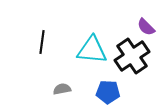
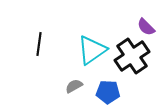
black line: moved 3 px left, 2 px down
cyan triangle: rotated 40 degrees counterclockwise
gray semicircle: moved 12 px right, 3 px up; rotated 18 degrees counterclockwise
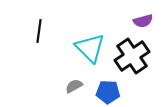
purple semicircle: moved 3 px left, 6 px up; rotated 60 degrees counterclockwise
black line: moved 13 px up
cyan triangle: moved 2 px left, 2 px up; rotated 40 degrees counterclockwise
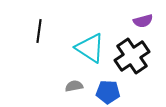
cyan triangle: rotated 12 degrees counterclockwise
gray semicircle: rotated 18 degrees clockwise
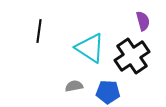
purple semicircle: rotated 90 degrees counterclockwise
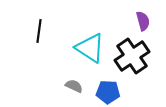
gray semicircle: rotated 36 degrees clockwise
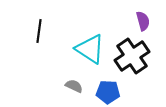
cyan triangle: moved 1 px down
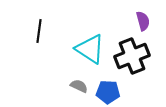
black cross: rotated 12 degrees clockwise
gray semicircle: moved 5 px right
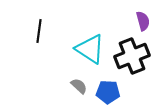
gray semicircle: rotated 18 degrees clockwise
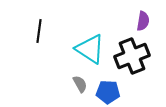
purple semicircle: rotated 24 degrees clockwise
gray semicircle: moved 1 px right, 2 px up; rotated 18 degrees clockwise
